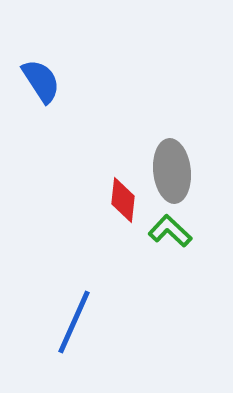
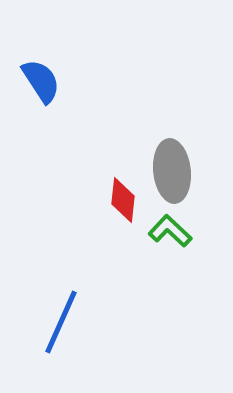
blue line: moved 13 px left
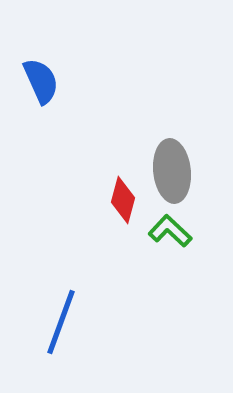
blue semicircle: rotated 9 degrees clockwise
red diamond: rotated 9 degrees clockwise
blue line: rotated 4 degrees counterclockwise
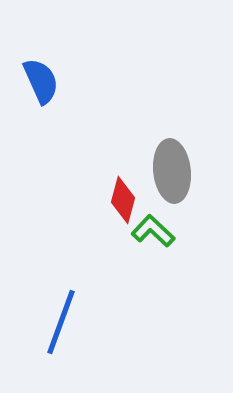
green L-shape: moved 17 px left
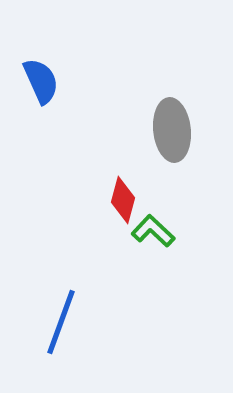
gray ellipse: moved 41 px up
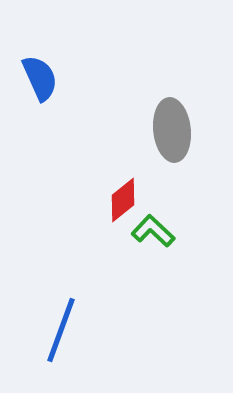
blue semicircle: moved 1 px left, 3 px up
red diamond: rotated 36 degrees clockwise
blue line: moved 8 px down
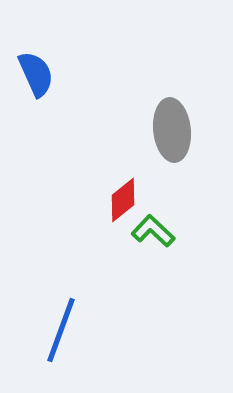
blue semicircle: moved 4 px left, 4 px up
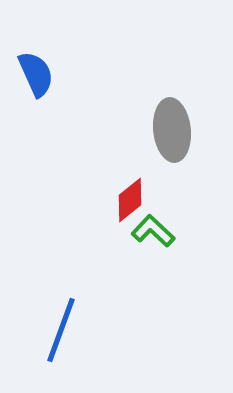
red diamond: moved 7 px right
